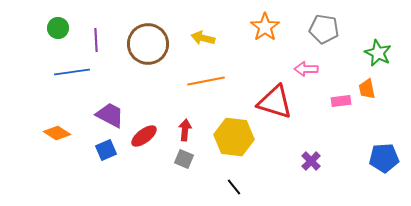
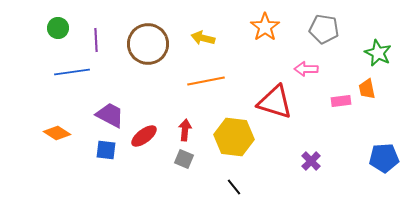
blue square: rotated 30 degrees clockwise
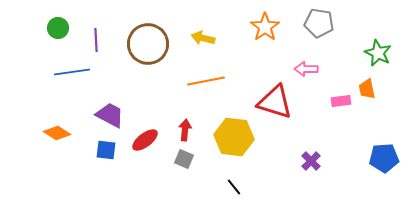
gray pentagon: moved 5 px left, 6 px up
red ellipse: moved 1 px right, 4 px down
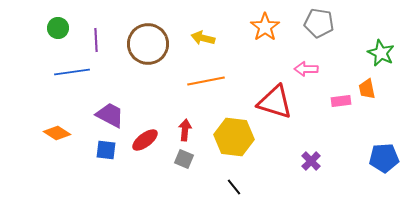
green star: moved 3 px right
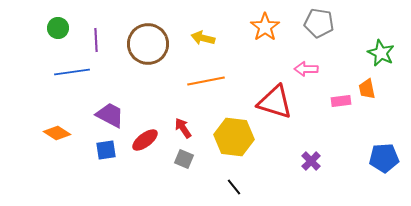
red arrow: moved 2 px left, 2 px up; rotated 40 degrees counterclockwise
blue square: rotated 15 degrees counterclockwise
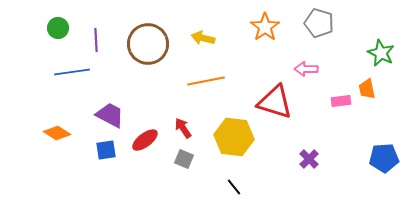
gray pentagon: rotated 8 degrees clockwise
purple cross: moved 2 px left, 2 px up
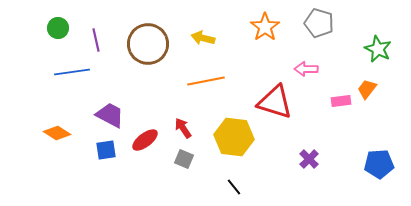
purple line: rotated 10 degrees counterclockwise
green star: moved 3 px left, 4 px up
orange trapezoid: rotated 50 degrees clockwise
blue pentagon: moved 5 px left, 6 px down
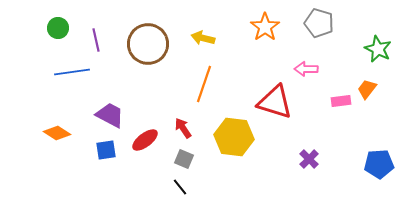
orange line: moved 2 px left, 3 px down; rotated 60 degrees counterclockwise
black line: moved 54 px left
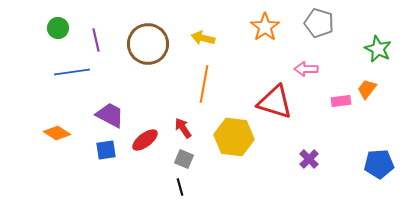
orange line: rotated 9 degrees counterclockwise
black line: rotated 24 degrees clockwise
